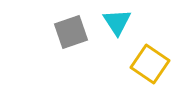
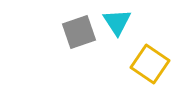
gray square: moved 8 px right
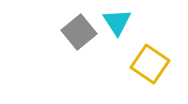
gray square: rotated 20 degrees counterclockwise
